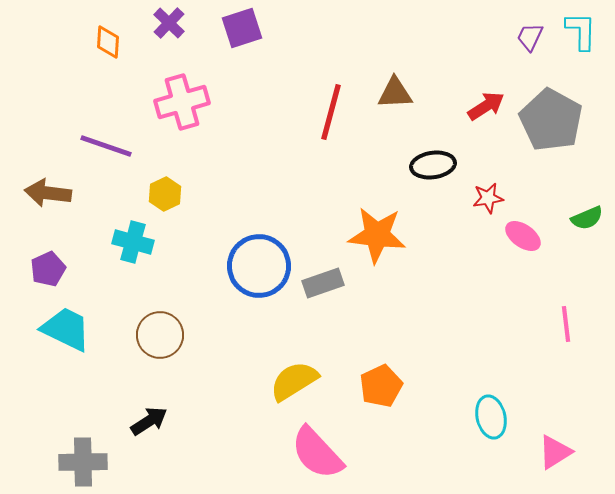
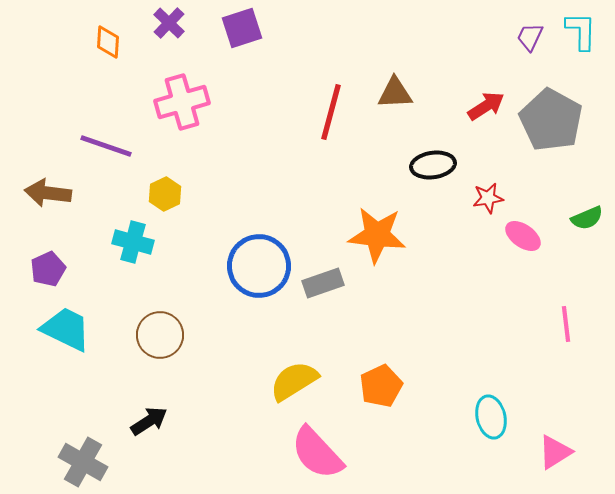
gray cross: rotated 30 degrees clockwise
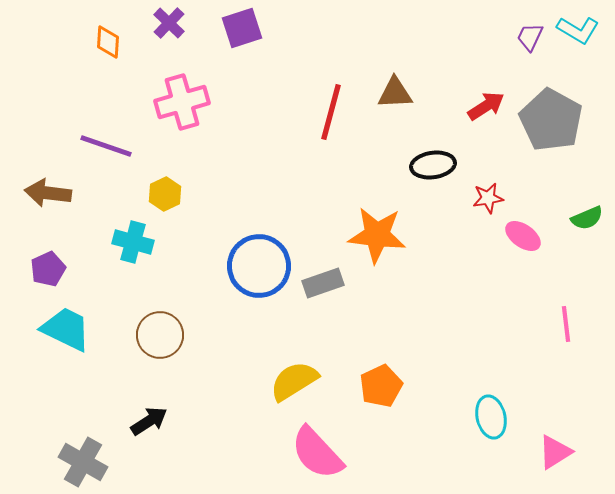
cyan L-shape: moved 3 px left, 1 px up; rotated 120 degrees clockwise
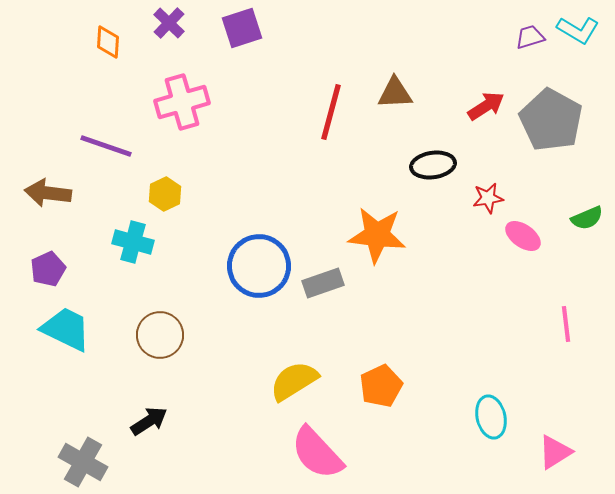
purple trapezoid: rotated 48 degrees clockwise
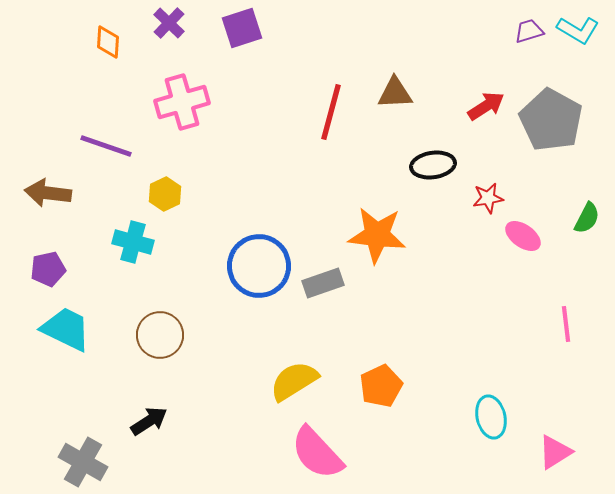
purple trapezoid: moved 1 px left, 6 px up
green semicircle: rotated 40 degrees counterclockwise
purple pentagon: rotated 12 degrees clockwise
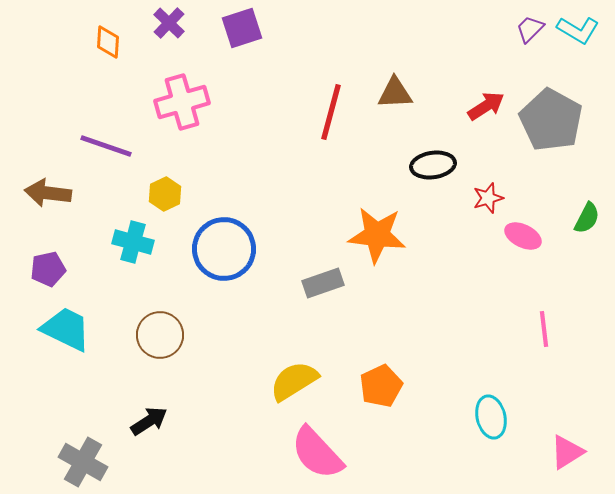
purple trapezoid: moved 1 px right, 2 px up; rotated 28 degrees counterclockwise
red star: rotated 8 degrees counterclockwise
pink ellipse: rotated 9 degrees counterclockwise
blue circle: moved 35 px left, 17 px up
pink line: moved 22 px left, 5 px down
pink triangle: moved 12 px right
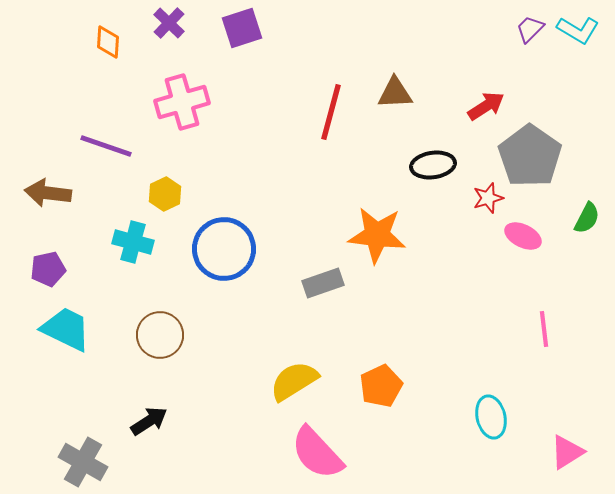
gray pentagon: moved 21 px left, 36 px down; rotated 6 degrees clockwise
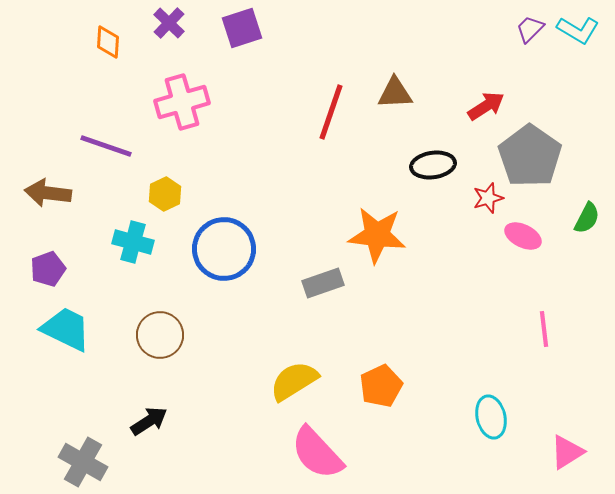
red line: rotated 4 degrees clockwise
purple pentagon: rotated 8 degrees counterclockwise
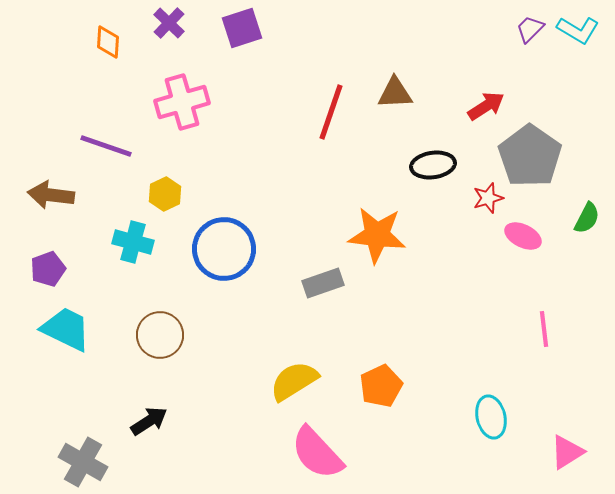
brown arrow: moved 3 px right, 2 px down
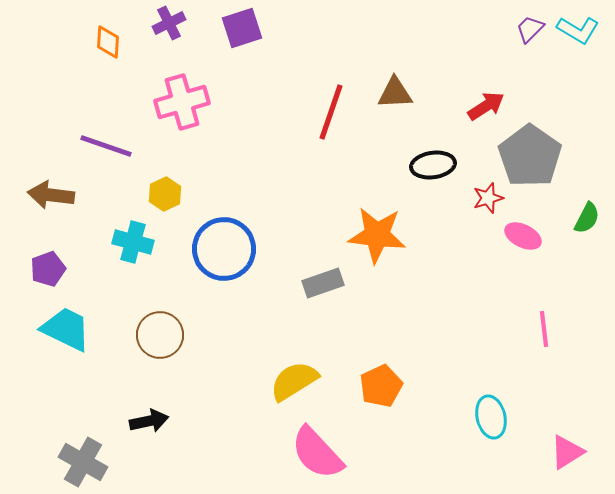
purple cross: rotated 20 degrees clockwise
black arrow: rotated 21 degrees clockwise
